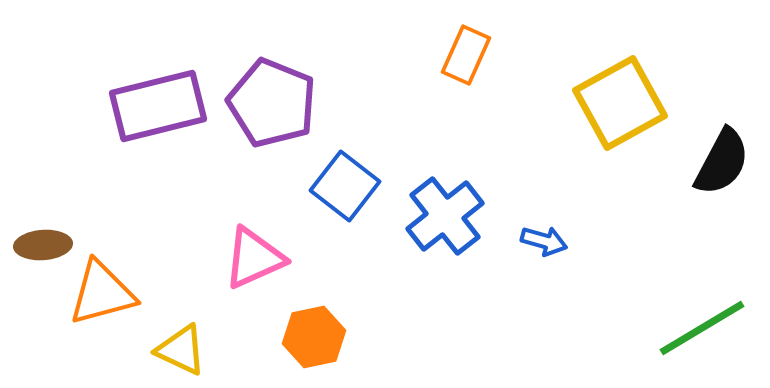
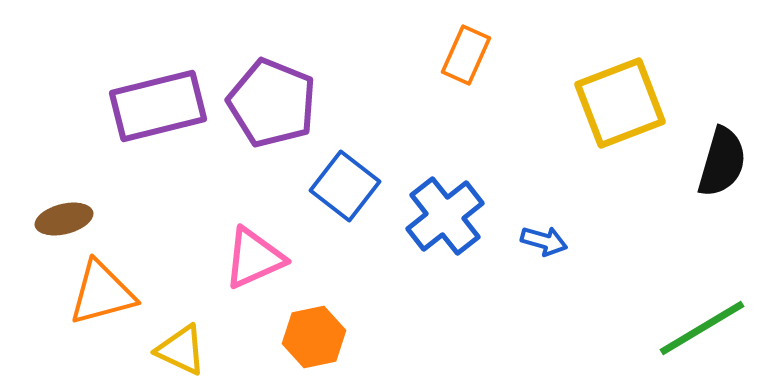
yellow square: rotated 8 degrees clockwise
black semicircle: rotated 12 degrees counterclockwise
brown ellipse: moved 21 px right, 26 px up; rotated 10 degrees counterclockwise
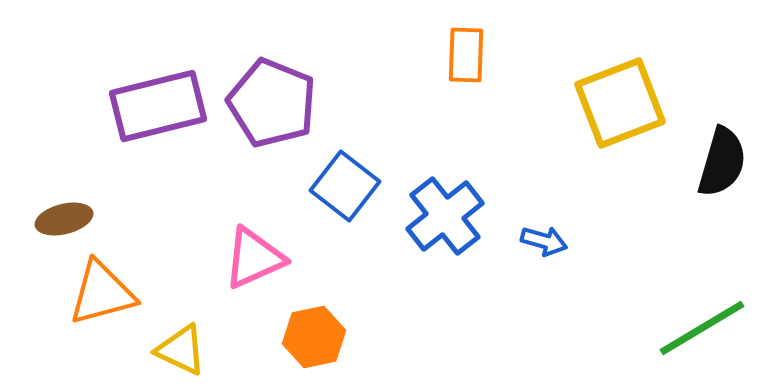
orange rectangle: rotated 22 degrees counterclockwise
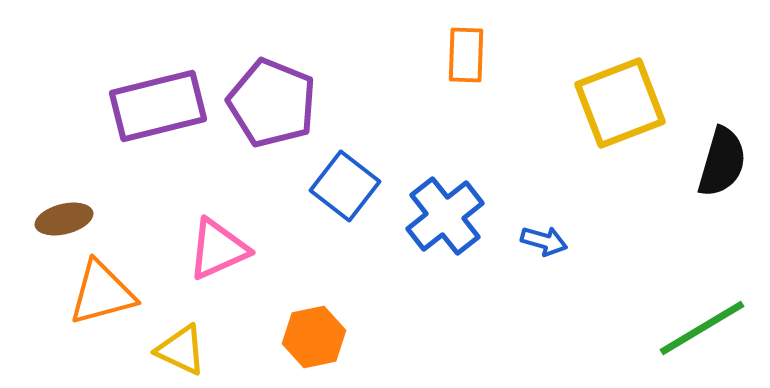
pink triangle: moved 36 px left, 9 px up
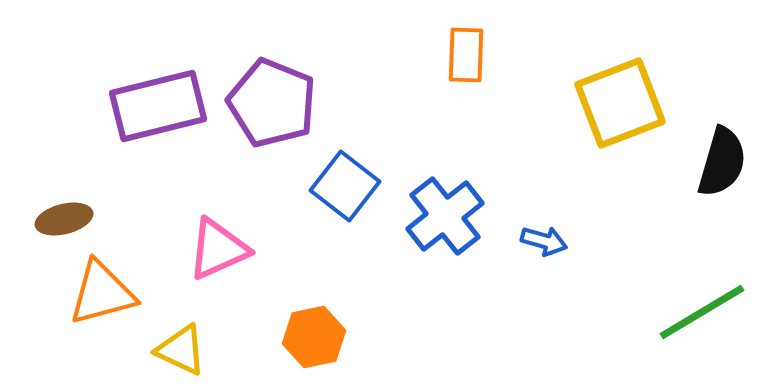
green line: moved 16 px up
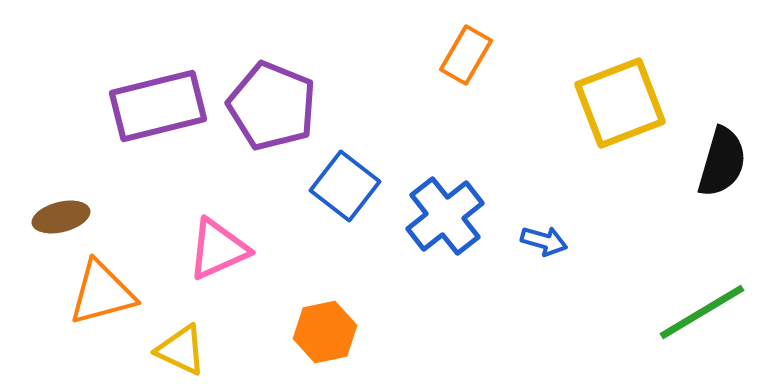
orange rectangle: rotated 28 degrees clockwise
purple pentagon: moved 3 px down
brown ellipse: moved 3 px left, 2 px up
orange hexagon: moved 11 px right, 5 px up
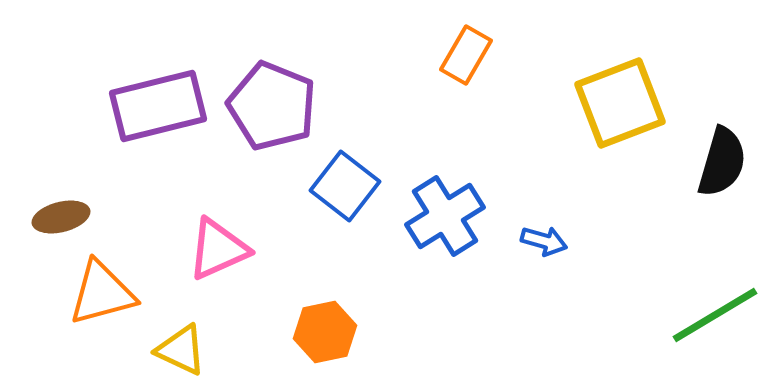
blue cross: rotated 6 degrees clockwise
green line: moved 13 px right, 3 px down
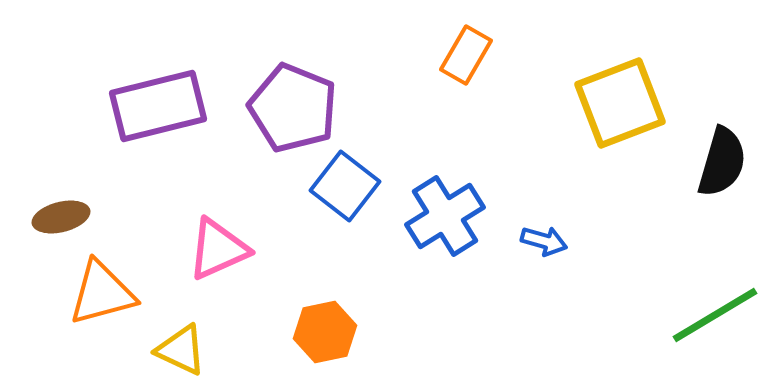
purple pentagon: moved 21 px right, 2 px down
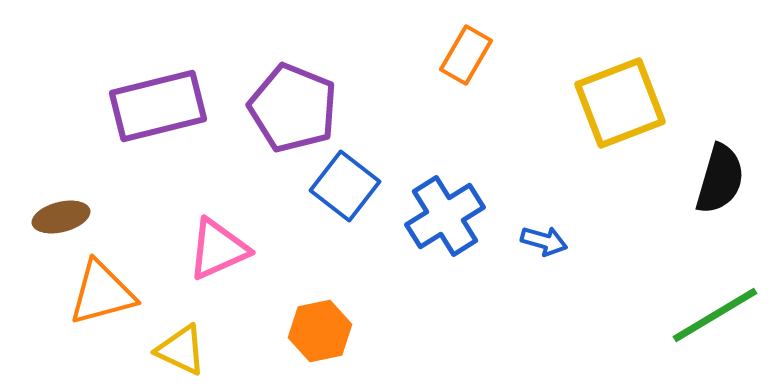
black semicircle: moved 2 px left, 17 px down
orange hexagon: moved 5 px left, 1 px up
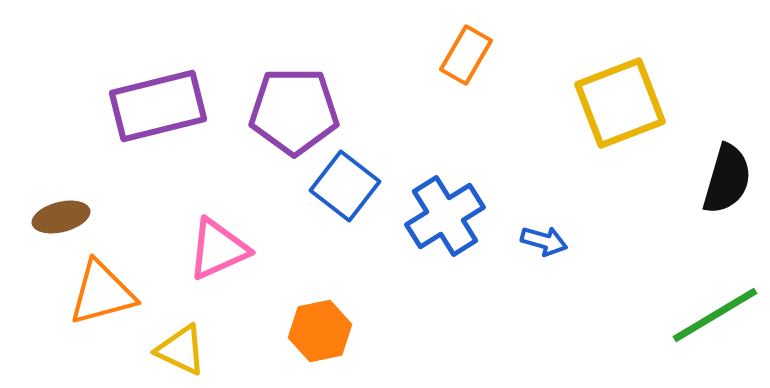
purple pentagon: moved 1 px right, 3 px down; rotated 22 degrees counterclockwise
black semicircle: moved 7 px right
